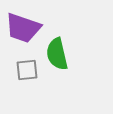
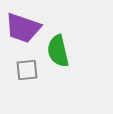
green semicircle: moved 1 px right, 3 px up
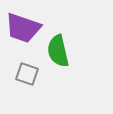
gray square: moved 4 px down; rotated 25 degrees clockwise
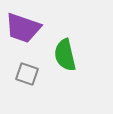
green semicircle: moved 7 px right, 4 px down
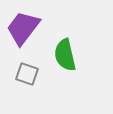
purple trapezoid: rotated 108 degrees clockwise
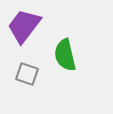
purple trapezoid: moved 1 px right, 2 px up
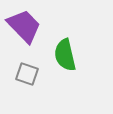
purple trapezoid: rotated 99 degrees clockwise
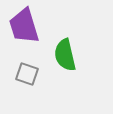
purple trapezoid: rotated 153 degrees counterclockwise
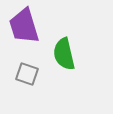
green semicircle: moved 1 px left, 1 px up
